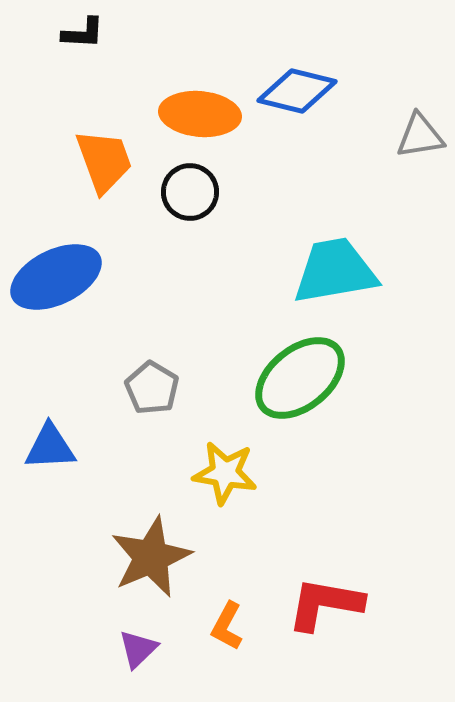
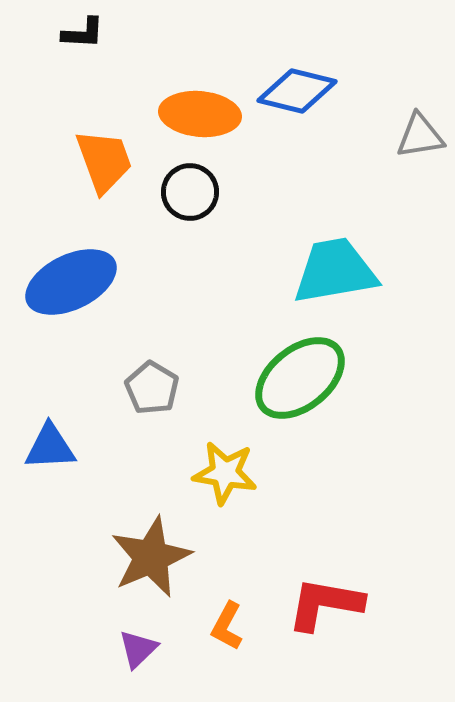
blue ellipse: moved 15 px right, 5 px down
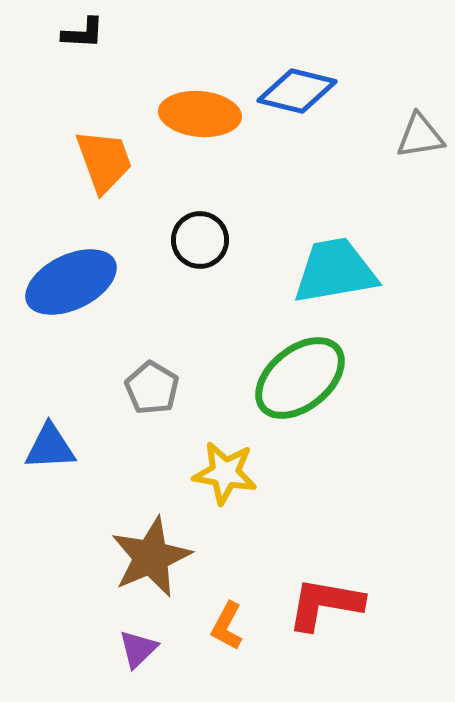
black circle: moved 10 px right, 48 px down
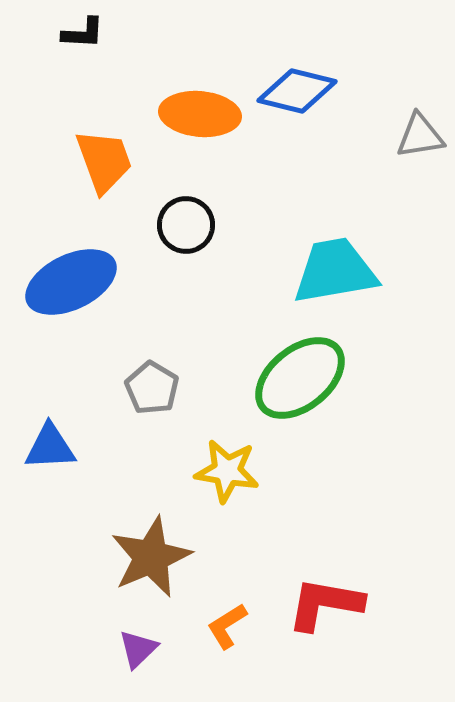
black circle: moved 14 px left, 15 px up
yellow star: moved 2 px right, 2 px up
orange L-shape: rotated 30 degrees clockwise
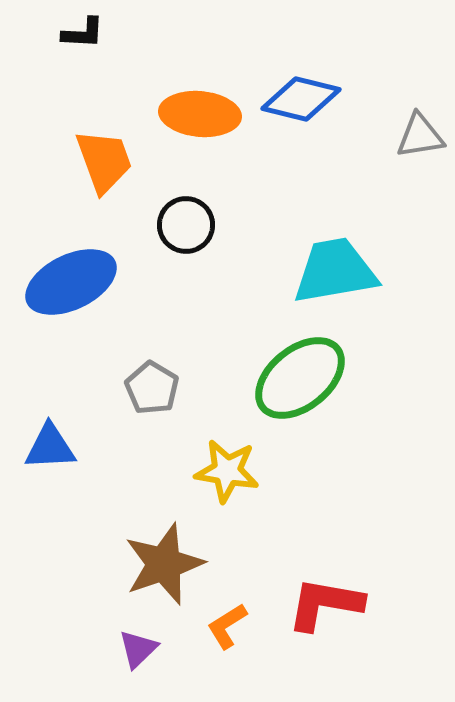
blue diamond: moved 4 px right, 8 px down
brown star: moved 13 px right, 7 px down; rotated 4 degrees clockwise
